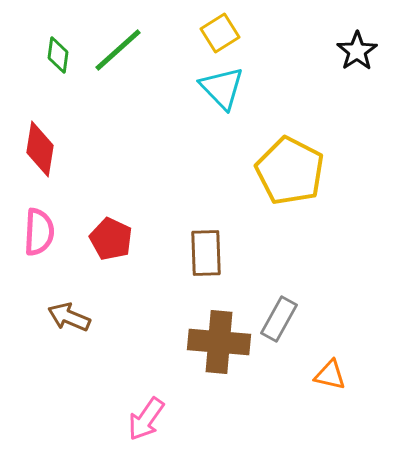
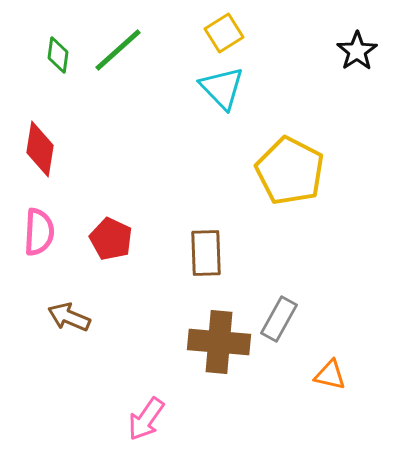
yellow square: moved 4 px right
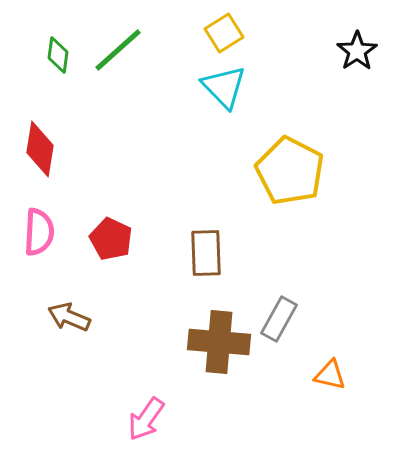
cyan triangle: moved 2 px right, 1 px up
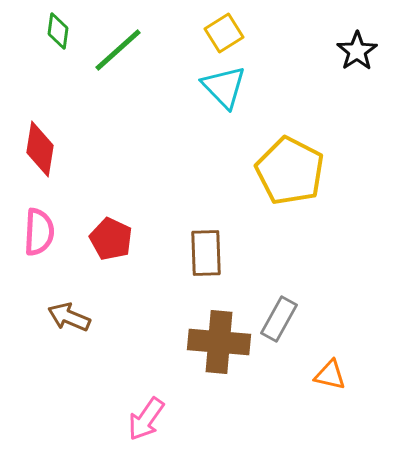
green diamond: moved 24 px up
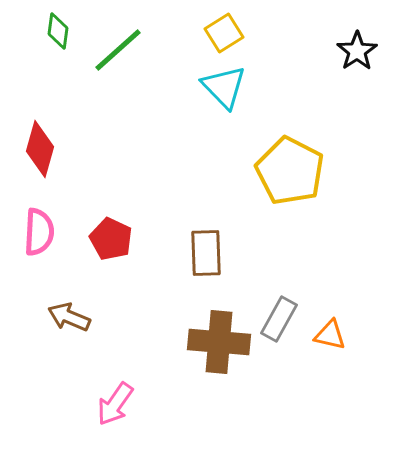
red diamond: rotated 6 degrees clockwise
orange triangle: moved 40 px up
pink arrow: moved 31 px left, 15 px up
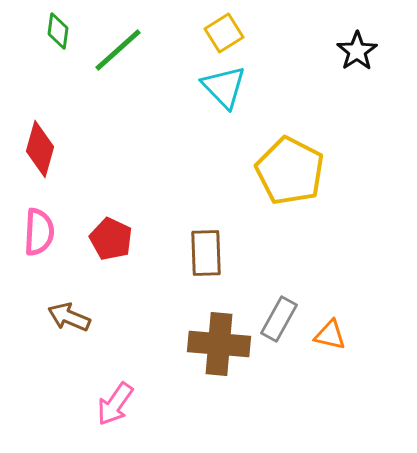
brown cross: moved 2 px down
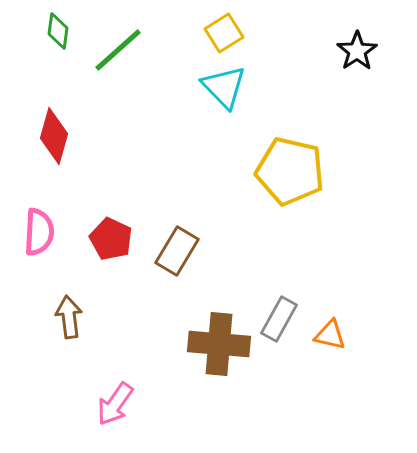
red diamond: moved 14 px right, 13 px up
yellow pentagon: rotated 14 degrees counterclockwise
brown rectangle: moved 29 px left, 2 px up; rotated 33 degrees clockwise
brown arrow: rotated 60 degrees clockwise
